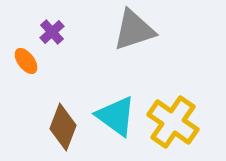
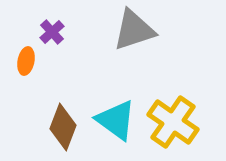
orange ellipse: rotated 48 degrees clockwise
cyan triangle: moved 4 px down
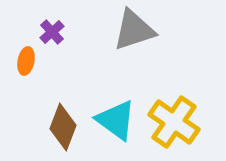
yellow cross: moved 1 px right
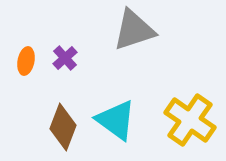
purple cross: moved 13 px right, 26 px down
yellow cross: moved 16 px right, 2 px up
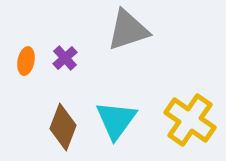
gray triangle: moved 6 px left
cyan triangle: rotated 30 degrees clockwise
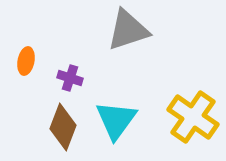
purple cross: moved 5 px right, 20 px down; rotated 30 degrees counterclockwise
yellow cross: moved 3 px right, 3 px up
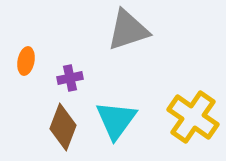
purple cross: rotated 30 degrees counterclockwise
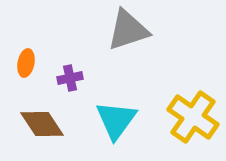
orange ellipse: moved 2 px down
brown diamond: moved 21 px left, 3 px up; rotated 54 degrees counterclockwise
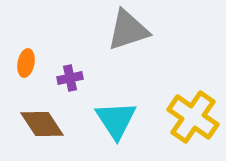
cyan triangle: rotated 9 degrees counterclockwise
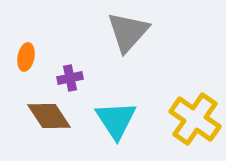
gray triangle: moved 2 px down; rotated 30 degrees counterclockwise
orange ellipse: moved 6 px up
yellow cross: moved 2 px right, 2 px down
brown diamond: moved 7 px right, 8 px up
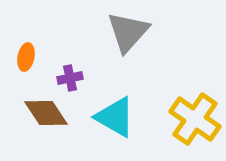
brown diamond: moved 3 px left, 3 px up
cyan triangle: moved 1 px left, 3 px up; rotated 27 degrees counterclockwise
